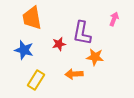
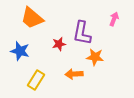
orange trapezoid: rotated 40 degrees counterclockwise
blue star: moved 4 px left, 1 px down
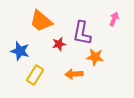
orange trapezoid: moved 9 px right, 3 px down
yellow rectangle: moved 1 px left, 5 px up
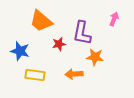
yellow rectangle: rotated 66 degrees clockwise
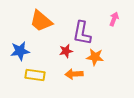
red star: moved 7 px right, 7 px down
blue star: rotated 24 degrees counterclockwise
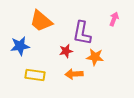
blue star: moved 5 px up
